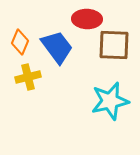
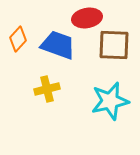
red ellipse: moved 1 px up; rotated 12 degrees counterclockwise
orange diamond: moved 2 px left, 3 px up; rotated 20 degrees clockwise
blue trapezoid: moved 1 px right, 2 px up; rotated 33 degrees counterclockwise
yellow cross: moved 19 px right, 12 px down
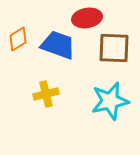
orange diamond: rotated 15 degrees clockwise
brown square: moved 3 px down
yellow cross: moved 1 px left, 5 px down
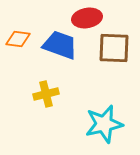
orange diamond: rotated 40 degrees clockwise
blue trapezoid: moved 2 px right
cyan star: moved 6 px left, 23 px down
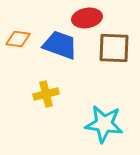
cyan star: rotated 21 degrees clockwise
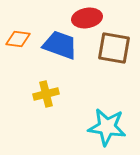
brown square: rotated 8 degrees clockwise
cyan star: moved 3 px right, 3 px down
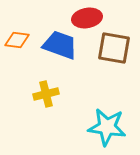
orange diamond: moved 1 px left, 1 px down
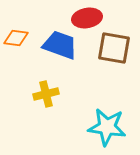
orange diamond: moved 1 px left, 2 px up
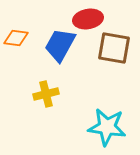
red ellipse: moved 1 px right, 1 px down
blue trapezoid: rotated 81 degrees counterclockwise
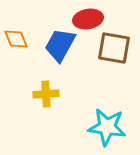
orange diamond: moved 1 px down; rotated 60 degrees clockwise
yellow cross: rotated 10 degrees clockwise
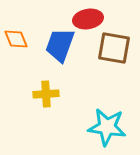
blue trapezoid: rotated 9 degrees counterclockwise
